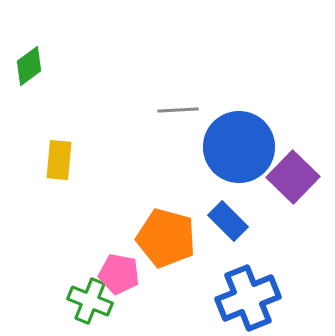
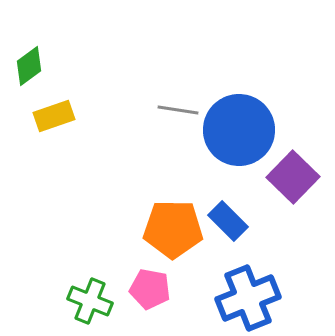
gray line: rotated 12 degrees clockwise
blue circle: moved 17 px up
yellow rectangle: moved 5 px left, 44 px up; rotated 66 degrees clockwise
orange pentagon: moved 7 px right, 9 px up; rotated 14 degrees counterclockwise
pink pentagon: moved 31 px right, 15 px down
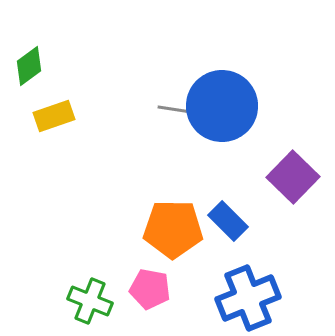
blue circle: moved 17 px left, 24 px up
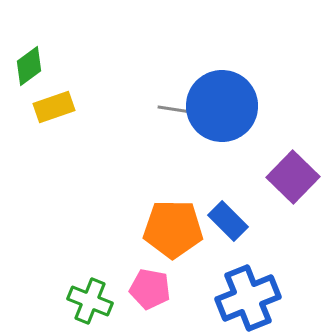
yellow rectangle: moved 9 px up
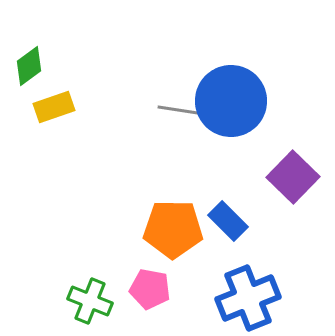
blue circle: moved 9 px right, 5 px up
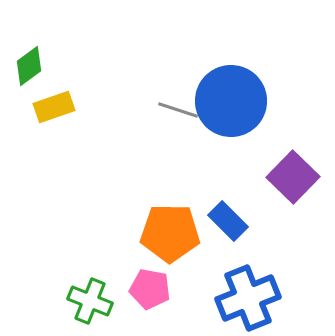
gray line: rotated 9 degrees clockwise
orange pentagon: moved 3 px left, 4 px down
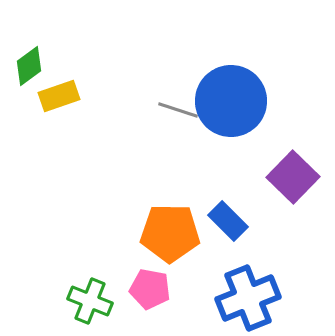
yellow rectangle: moved 5 px right, 11 px up
